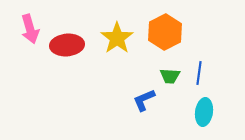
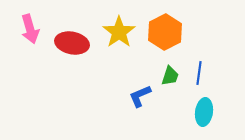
yellow star: moved 2 px right, 6 px up
red ellipse: moved 5 px right, 2 px up; rotated 16 degrees clockwise
green trapezoid: rotated 75 degrees counterclockwise
blue L-shape: moved 4 px left, 4 px up
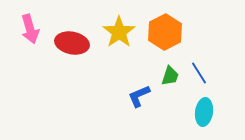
blue line: rotated 40 degrees counterclockwise
blue L-shape: moved 1 px left
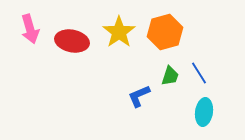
orange hexagon: rotated 12 degrees clockwise
red ellipse: moved 2 px up
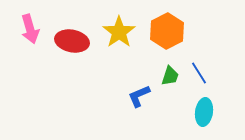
orange hexagon: moved 2 px right, 1 px up; rotated 12 degrees counterclockwise
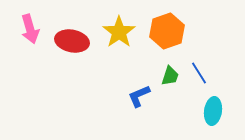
orange hexagon: rotated 8 degrees clockwise
cyan ellipse: moved 9 px right, 1 px up
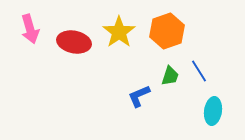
red ellipse: moved 2 px right, 1 px down
blue line: moved 2 px up
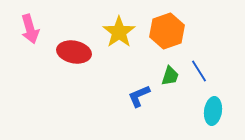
red ellipse: moved 10 px down
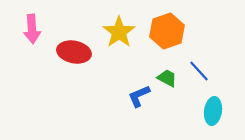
pink arrow: moved 2 px right; rotated 12 degrees clockwise
blue line: rotated 10 degrees counterclockwise
green trapezoid: moved 3 px left, 2 px down; rotated 80 degrees counterclockwise
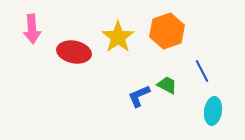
yellow star: moved 1 px left, 5 px down
blue line: moved 3 px right; rotated 15 degrees clockwise
green trapezoid: moved 7 px down
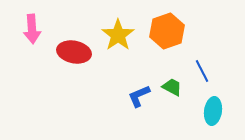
yellow star: moved 2 px up
green trapezoid: moved 5 px right, 2 px down
